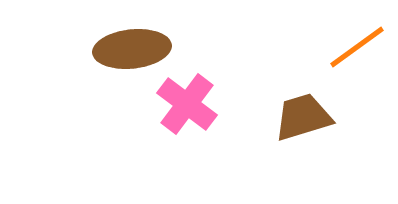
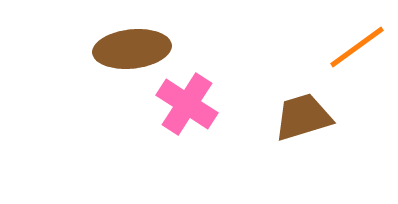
pink cross: rotated 4 degrees counterclockwise
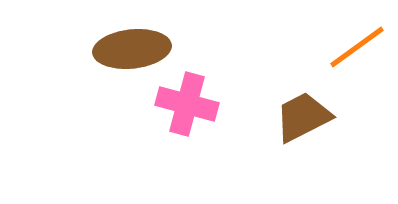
pink cross: rotated 18 degrees counterclockwise
brown trapezoid: rotated 10 degrees counterclockwise
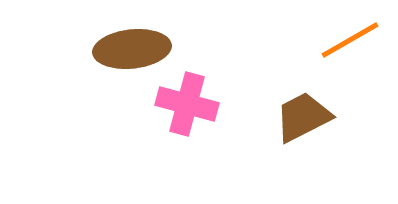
orange line: moved 7 px left, 7 px up; rotated 6 degrees clockwise
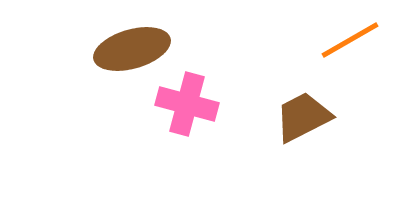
brown ellipse: rotated 10 degrees counterclockwise
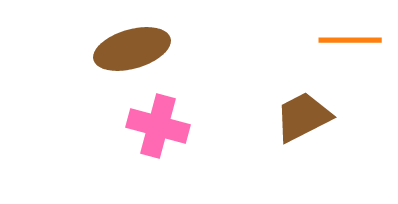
orange line: rotated 30 degrees clockwise
pink cross: moved 29 px left, 22 px down
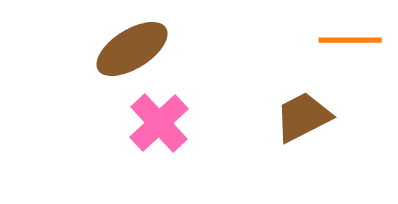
brown ellipse: rotated 16 degrees counterclockwise
pink cross: moved 1 px right, 3 px up; rotated 32 degrees clockwise
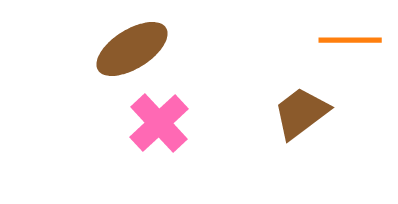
brown trapezoid: moved 2 px left, 4 px up; rotated 10 degrees counterclockwise
